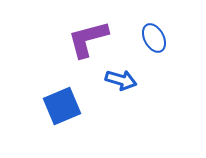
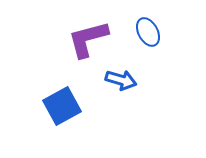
blue ellipse: moved 6 px left, 6 px up
blue square: rotated 6 degrees counterclockwise
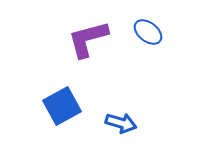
blue ellipse: rotated 24 degrees counterclockwise
blue arrow: moved 43 px down
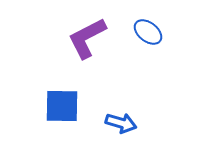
purple L-shape: moved 1 px left, 1 px up; rotated 12 degrees counterclockwise
blue square: rotated 30 degrees clockwise
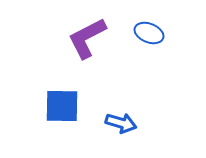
blue ellipse: moved 1 px right, 1 px down; rotated 16 degrees counterclockwise
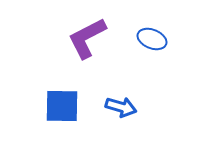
blue ellipse: moved 3 px right, 6 px down
blue arrow: moved 16 px up
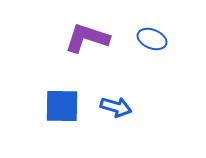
purple L-shape: rotated 45 degrees clockwise
blue arrow: moved 5 px left
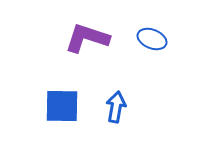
blue arrow: rotated 96 degrees counterclockwise
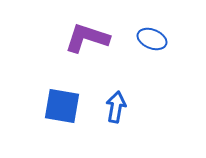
blue square: rotated 9 degrees clockwise
